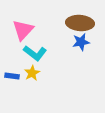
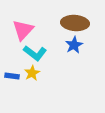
brown ellipse: moved 5 px left
blue star: moved 7 px left, 3 px down; rotated 18 degrees counterclockwise
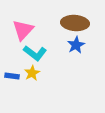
blue star: moved 2 px right
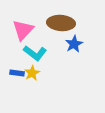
brown ellipse: moved 14 px left
blue star: moved 2 px left, 1 px up
blue rectangle: moved 5 px right, 3 px up
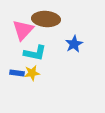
brown ellipse: moved 15 px left, 4 px up
cyan L-shape: rotated 25 degrees counterclockwise
yellow star: rotated 21 degrees clockwise
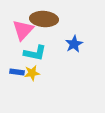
brown ellipse: moved 2 px left
blue rectangle: moved 1 px up
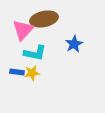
brown ellipse: rotated 16 degrees counterclockwise
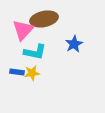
cyan L-shape: moved 1 px up
